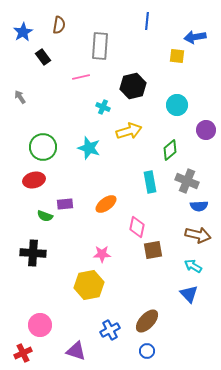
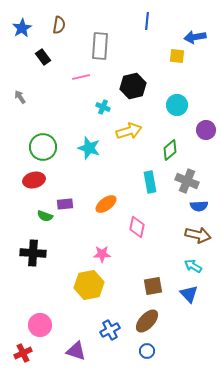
blue star: moved 1 px left, 4 px up
brown square: moved 36 px down
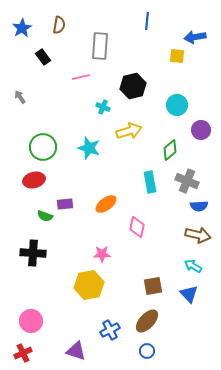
purple circle: moved 5 px left
pink circle: moved 9 px left, 4 px up
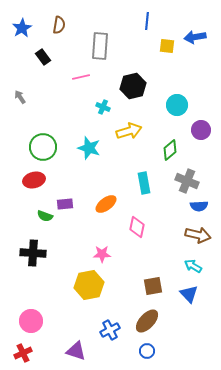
yellow square: moved 10 px left, 10 px up
cyan rectangle: moved 6 px left, 1 px down
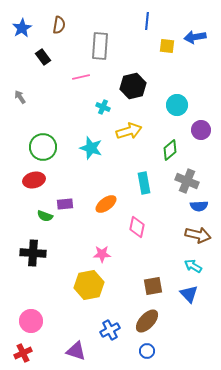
cyan star: moved 2 px right
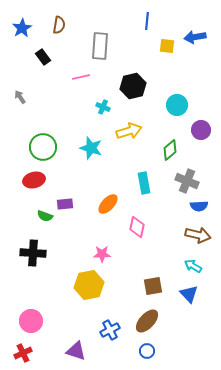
orange ellipse: moved 2 px right; rotated 10 degrees counterclockwise
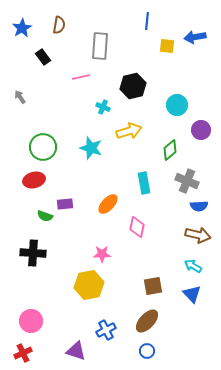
blue triangle: moved 3 px right
blue cross: moved 4 px left
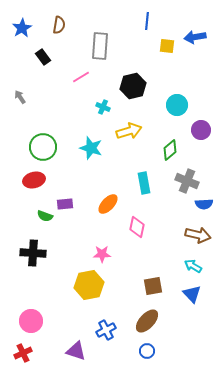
pink line: rotated 18 degrees counterclockwise
blue semicircle: moved 5 px right, 2 px up
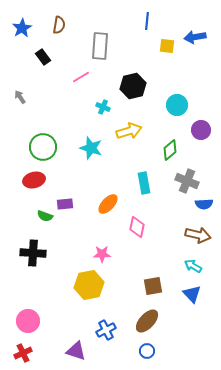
pink circle: moved 3 px left
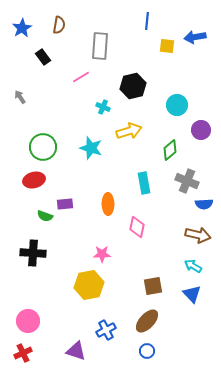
orange ellipse: rotated 45 degrees counterclockwise
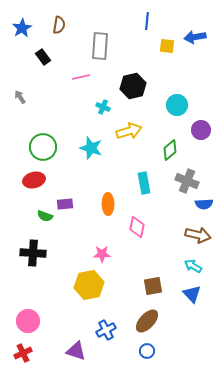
pink line: rotated 18 degrees clockwise
